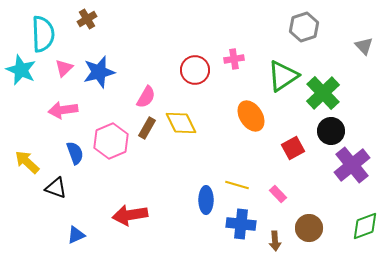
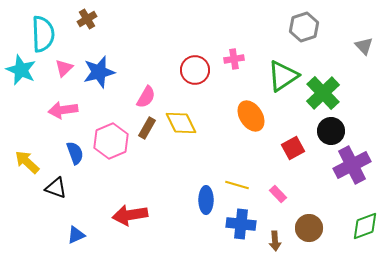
purple cross: rotated 12 degrees clockwise
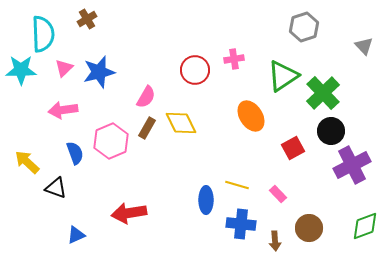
cyan star: rotated 24 degrees counterclockwise
red arrow: moved 1 px left, 2 px up
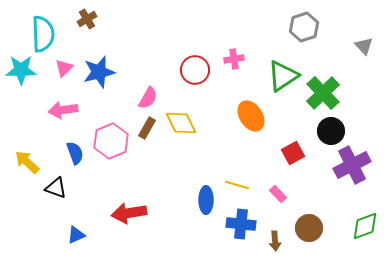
pink semicircle: moved 2 px right, 1 px down
red square: moved 5 px down
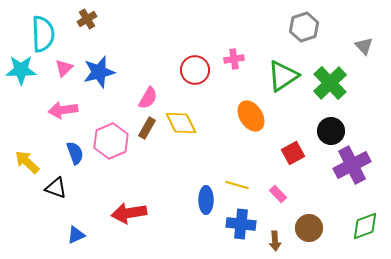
green cross: moved 7 px right, 10 px up
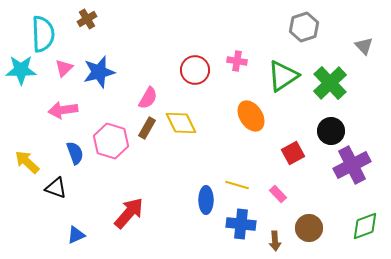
pink cross: moved 3 px right, 2 px down; rotated 18 degrees clockwise
pink hexagon: rotated 20 degrees counterclockwise
red arrow: rotated 140 degrees clockwise
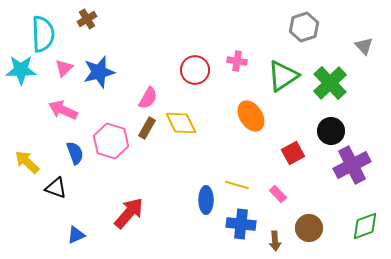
pink arrow: rotated 32 degrees clockwise
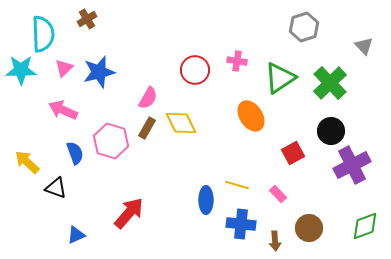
green triangle: moved 3 px left, 2 px down
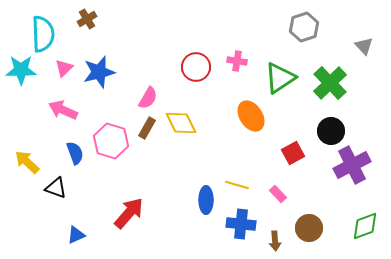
red circle: moved 1 px right, 3 px up
